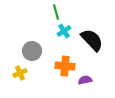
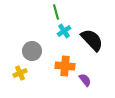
purple semicircle: rotated 64 degrees clockwise
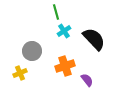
black semicircle: moved 2 px right, 1 px up
orange cross: rotated 24 degrees counterclockwise
purple semicircle: moved 2 px right
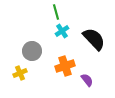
cyan cross: moved 2 px left
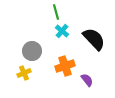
cyan cross: rotated 16 degrees counterclockwise
yellow cross: moved 4 px right
